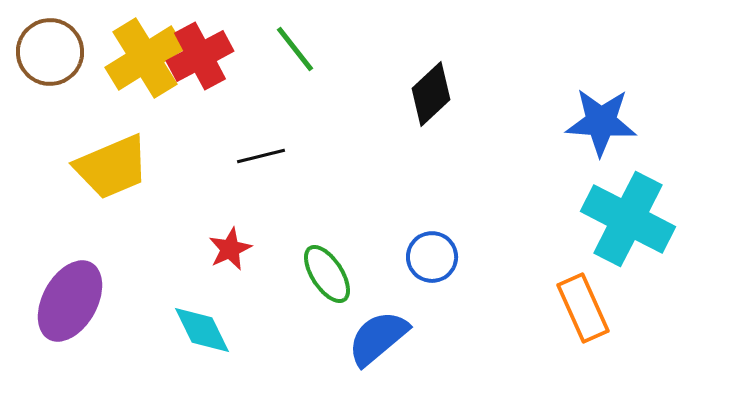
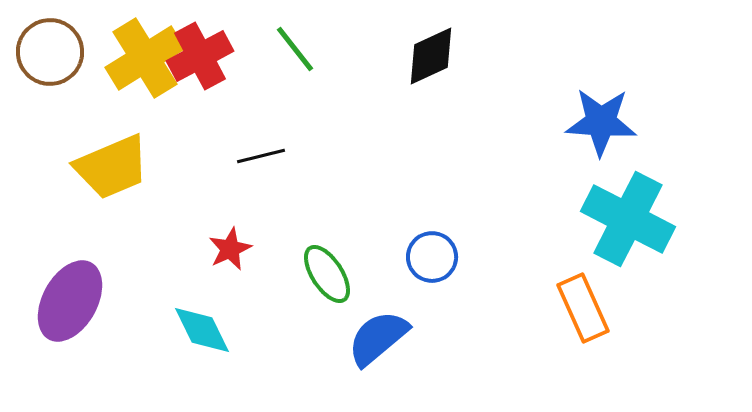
black diamond: moved 38 px up; rotated 18 degrees clockwise
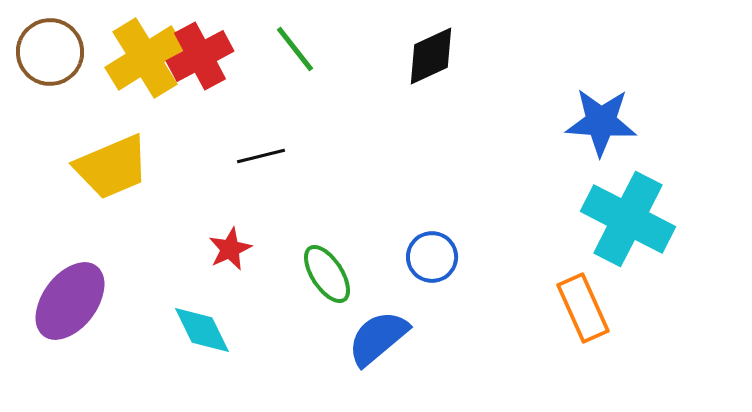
purple ellipse: rotated 8 degrees clockwise
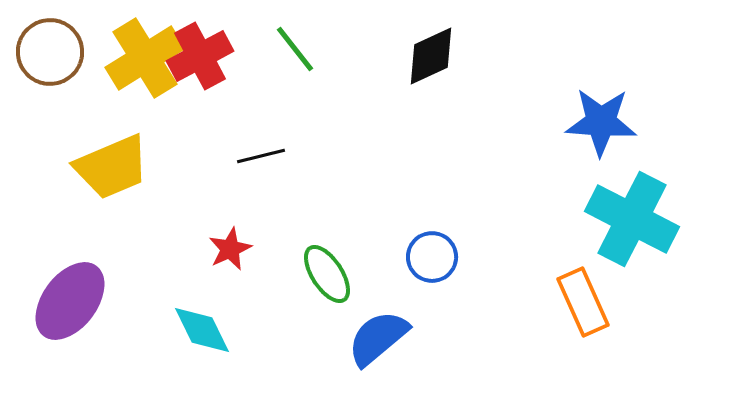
cyan cross: moved 4 px right
orange rectangle: moved 6 px up
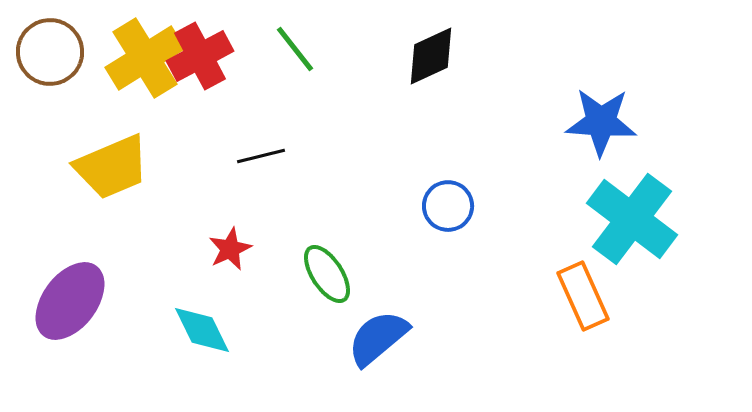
cyan cross: rotated 10 degrees clockwise
blue circle: moved 16 px right, 51 px up
orange rectangle: moved 6 px up
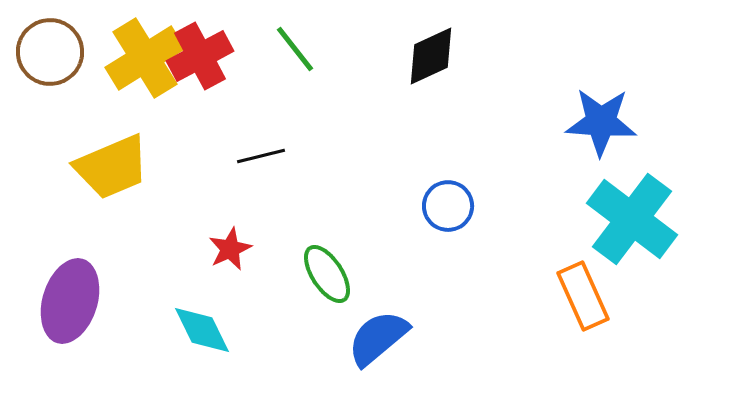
purple ellipse: rotated 20 degrees counterclockwise
